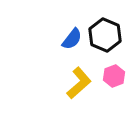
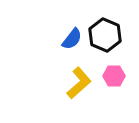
pink hexagon: rotated 20 degrees clockwise
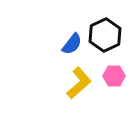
black hexagon: rotated 12 degrees clockwise
blue semicircle: moved 5 px down
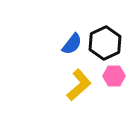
black hexagon: moved 8 px down
yellow L-shape: moved 2 px down
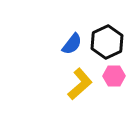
black hexagon: moved 2 px right, 1 px up
yellow L-shape: moved 1 px right, 1 px up
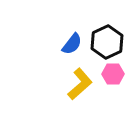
pink hexagon: moved 1 px left, 2 px up
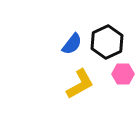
pink hexagon: moved 10 px right
yellow L-shape: rotated 12 degrees clockwise
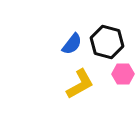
black hexagon: rotated 20 degrees counterclockwise
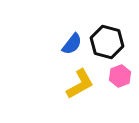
pink hexagon: moved 3 px left, 2 px down; rotated 20 degrees counterclockwise
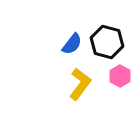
pink hexagon: rotated 10 degrees counterclockwise
yellow L-shape: rotated 24 degrees counterclockwise
